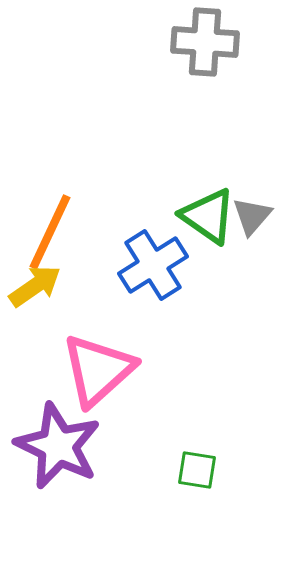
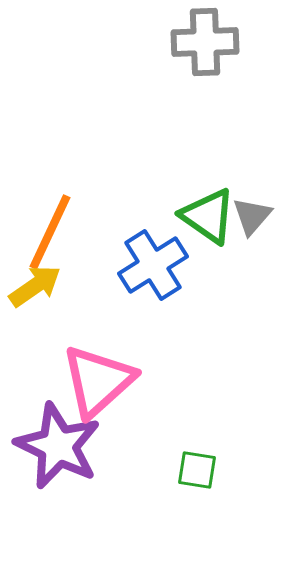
gray cross: rotated 6 degrees counterclockwise
pink triangle: moved 11 px down
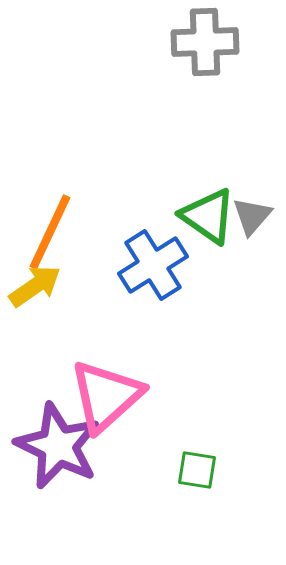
pink triangle: moved 8 px right, 15 px down
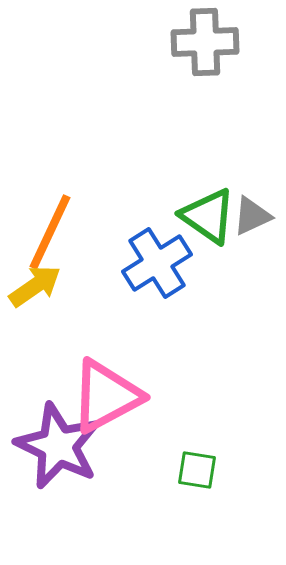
gray triangle: rotated 24 degrees clockwise
blue cross: moved 4 px right, 2 px up
pink triangle: rotated 14 degrees clockwise
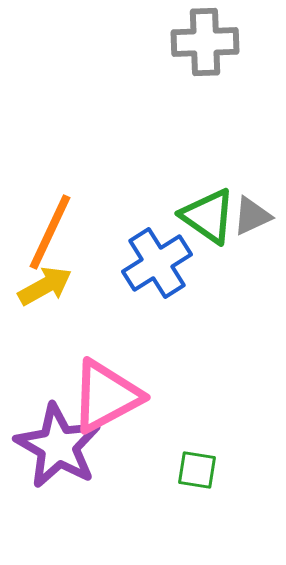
yellow arrow: moved 10 px right; rotated 6 degrees clockwise
purple star: rotated 4 degrees clockwise
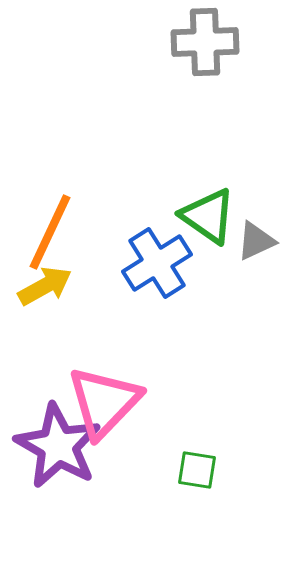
gray triangle: moved 4 px right, 25 px down
pink triangle: moved 2 px left, 6 px down; rotated 18 degrees counterclockwise
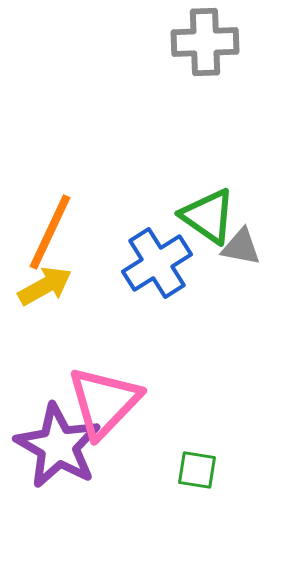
gray triangle: moved 15 px left, 6 px down; rotated 36 degrees clockwise
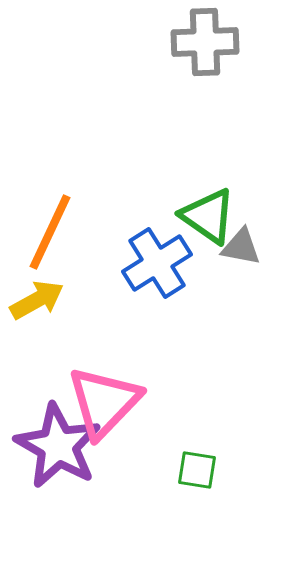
yellow arrow: moved 8 px left, 14 px down
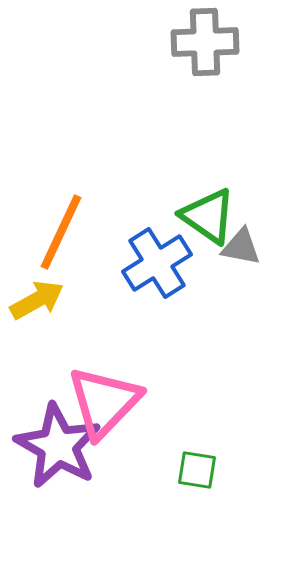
orange line: moved 11 px right
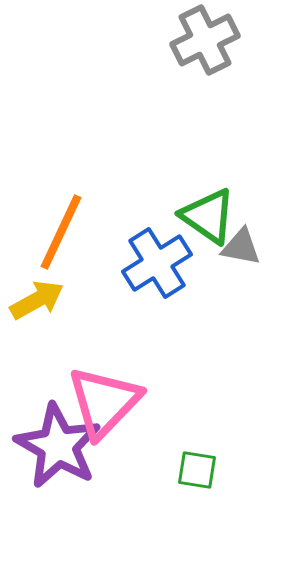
gray cross: moved 2 px up; rotated 24 degrees counterclockwise
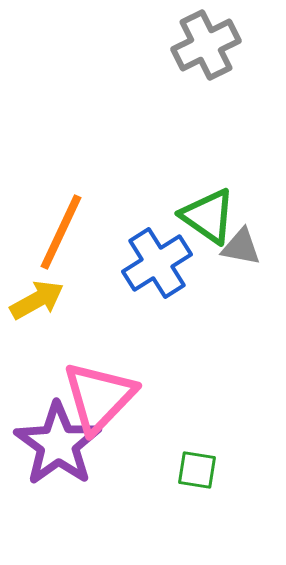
gray cross: moved 1 px right, 5 px down
pink triangle: moved 5 px left, 5 px up
purple star: moved 2 px up; rotated 6 degrees clockwise
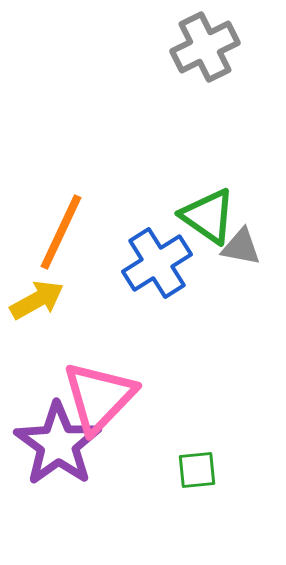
gray cross: moved 1 px left, 2 px down
green square: rotated 15 degrees counterclockwise
